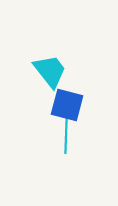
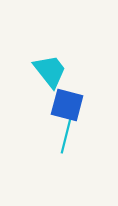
cyan line: rotated 12 degrees clockwise
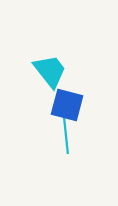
cyan line: rotated 20 degrees counterclockwise
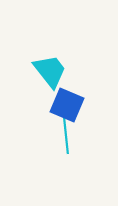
blue square: rotated 8 degrees clockwise
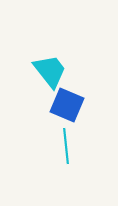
cyan line: moved 10 px down
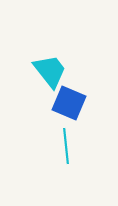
blue square: moved 2 px right, 2 px up
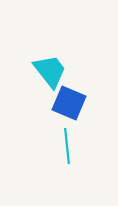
cyan line: moved 1 px right
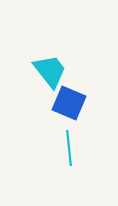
cyan line: moved 2 px right, 2 px down
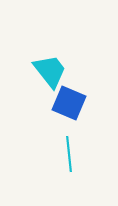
cyan line: moved 6 px down
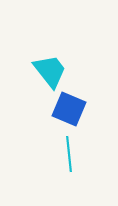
blue square: moved 6 px down
